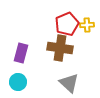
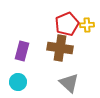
purple rectangle: moved 1 px right, 2 px up
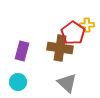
red pentagon: moved 6 px right, 9 px down; rotated 15 degrees counterclockwise
gray triangle: moved 2 px left
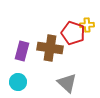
red pentagon: rotated 15 degrees counterclockwise
brown cross: moved 10 px left
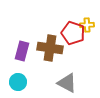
gray triangle: rotated 15 degrees counterclockwise
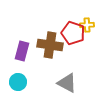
brown cross: moved 3 px up
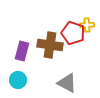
cyan circle: moved 2 px up
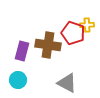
brown cross: moved 2 px left
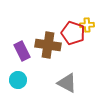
purple rectangle: rotated 42 degrees counterclockwise
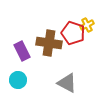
yellow cross: rotated 24 degrees counterclockwise
brown cross: moved 1 px right, 2 px up
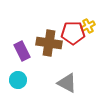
yellow cross: moved 1 px right, 1 px down
red pentagon: rotated 20 degrees counterclockwise
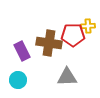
yellow cross: rotated 24 degrees clockwise
red pentagon: moved 2 px down
gray triangle: moved 6 px up; rotated 30 degrees counterclockwise
